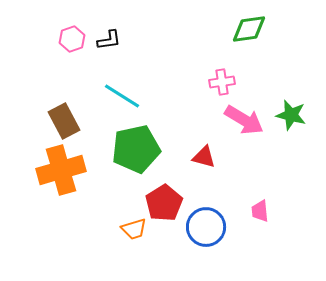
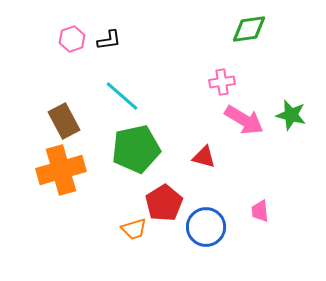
cyan line: rotated 9 degrees clockwise
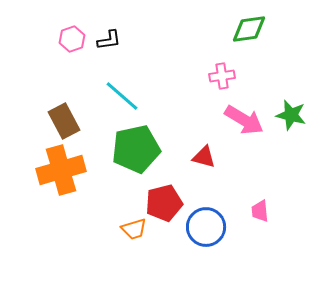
pink cross: moved 6 px up
red pentagon: rotated 18 degrees clockwise
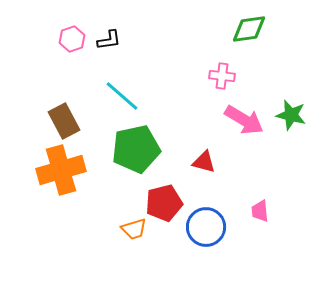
pink cross: rotated 15 degrees clockwise
red triangle: moved 5 px down
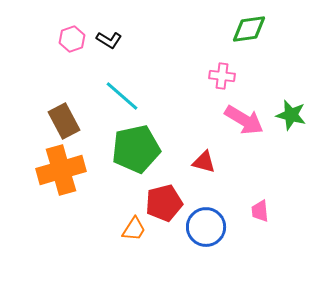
black L-shape: rotated 40 degrees clockwise
orange trapezoid: rotated 40 degrees counterclockwise
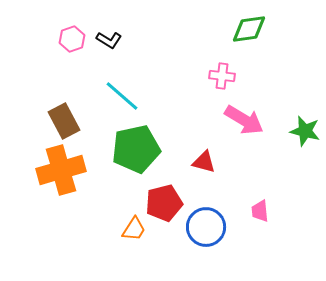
green star: moved 14 px right, 16 px down
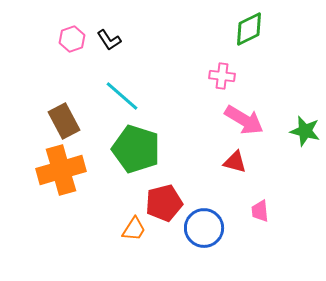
green diamond: rotated 18 degrees counterclockwise
black L-shape: rotated 25 degrees clockwise
green pentagon: rotated 30 degrees clockwise
red triangle: moved 31 px right
blue circle: moved 2 px left, 1 px down
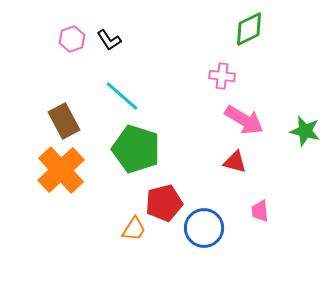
orange cross: rotated 27 degrees counterclockwise
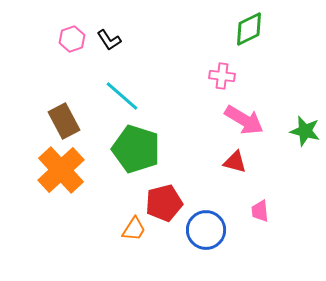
blue circle: moved 2 px right, 2 px down
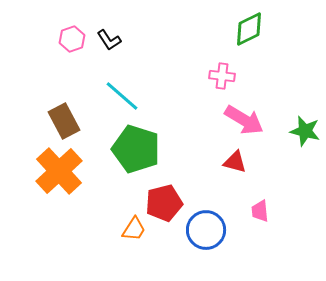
orange cross: moved 2 px left, 1 px down
